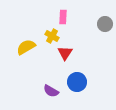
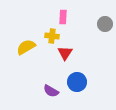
yellow cross: rotated 24 degrees counterclockwise
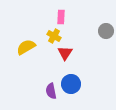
pink rectangle: moved 2 px left
gray circle: moved 1 px right, 7 px down
yellow cross: moved 2 px right; rotated 24 degrees clockwise
blue circle: moved 6 px left, 2 px down
purple semicircle: rotated 49 degrees clockwise
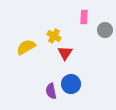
pink rectangle: moved 23 px right
gray circle: moved 1 px left, 1 px up
